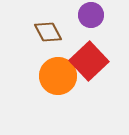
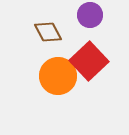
purple circle: moved 1 px left
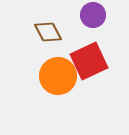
purple circle: moved 3 px right
red square: rotated 18 degrees clockwise
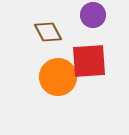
red square: rotated 21 degrees clockwise
orange circle: moved 1 px down
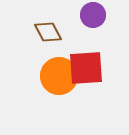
red square: moved 3 px left, 7 px down
orange circle: moved 1 px right, 1 px up
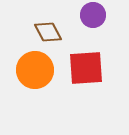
orange circle: moved 24 px left, 6 px up
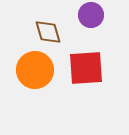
purple circle: moved 2 px left
brown diamond: rotated 12 degrees clockwise
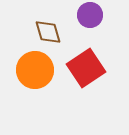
purple circle: moved 1 px left
red square: rotated 30 degrees counterclockwise
